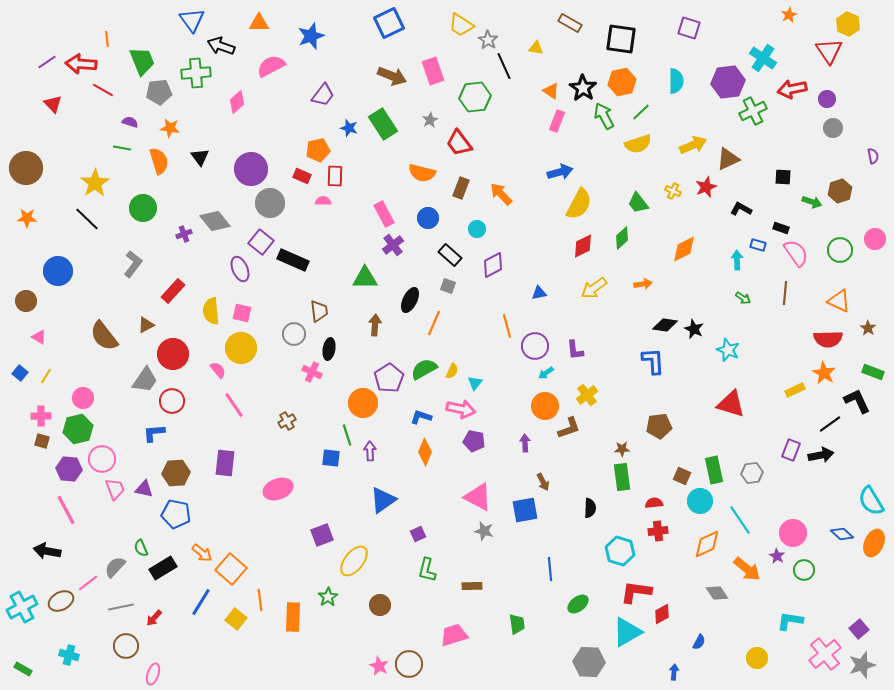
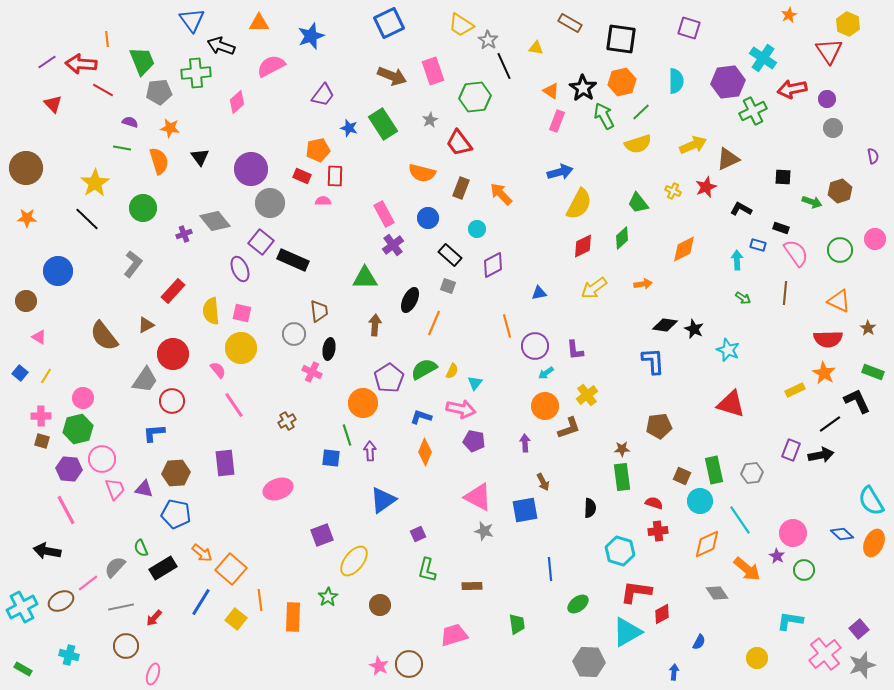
purple rectangle at (225, 463): rotated 12 degrees counterclockwise
red semicircle at (654, 503): rotated 24 degrees clockwise
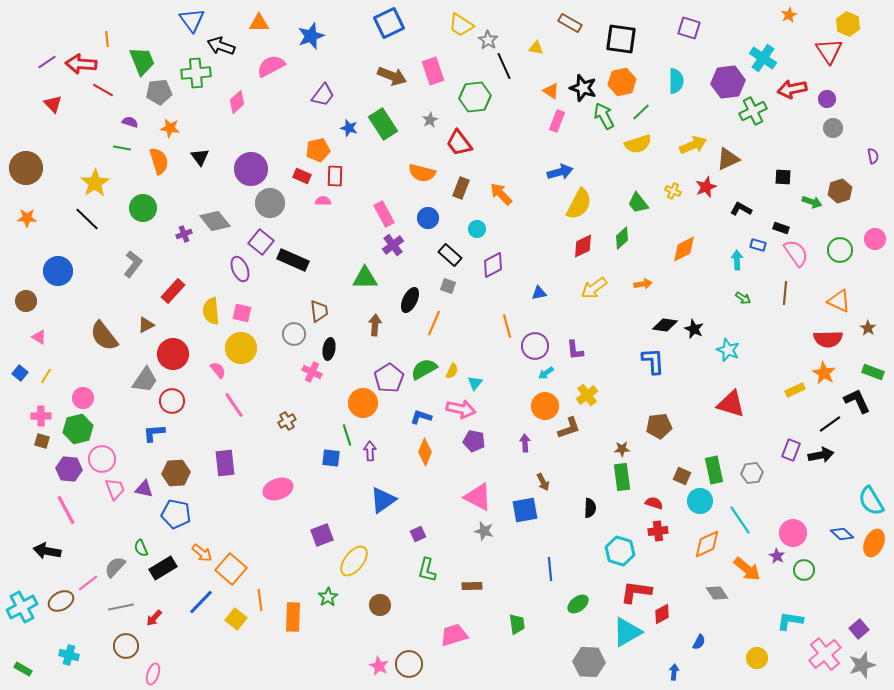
black star at (583, 88): rotated 16 degrees counterclockwise
blue line at (201, 602): rotated 12 degrees clockwise
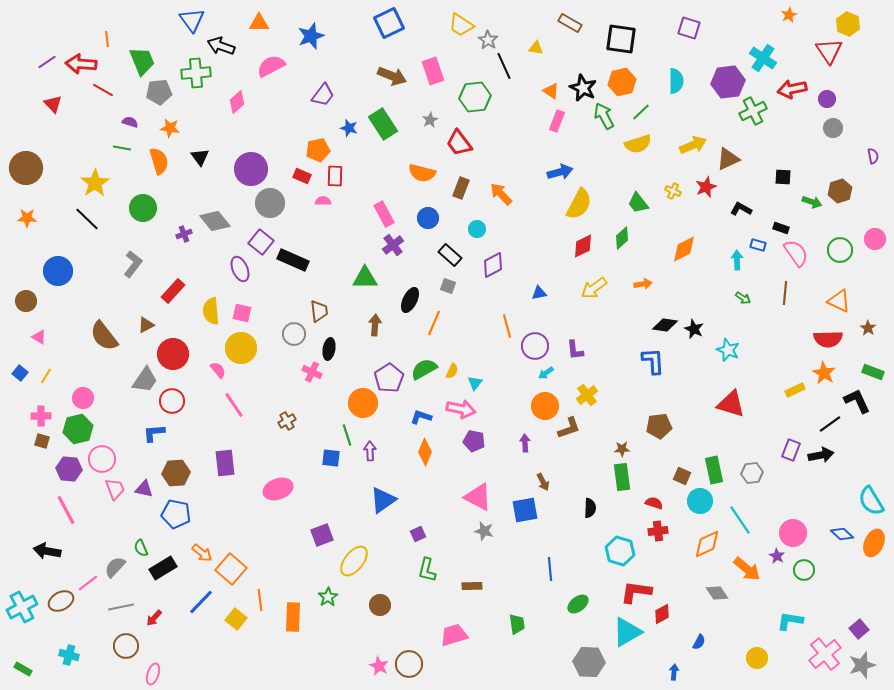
black star at (583, 88): rotated 8 degrees clockwise
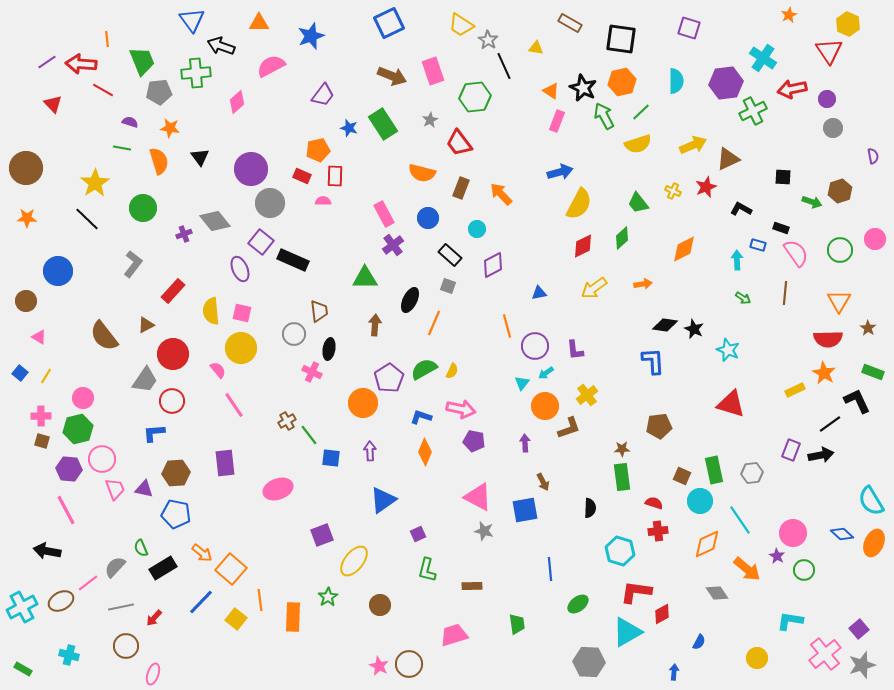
purple hexagon at (728, 82): moved 2 px left, 1 px down
orange triangle at (839, 301): rotated 35 degrees clockwise
cyan triangle at (475, 383): moved 47 px right
green line at (347, 435): moved 38 px left; rotated 20 degrees counterclockwise
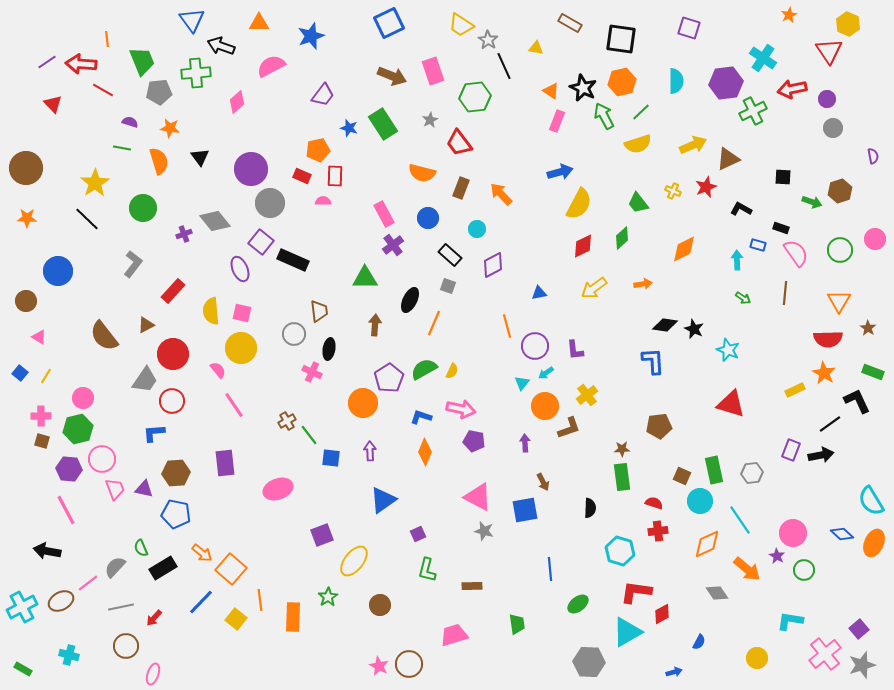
blue arrow at (674, 672): rotated 70 degrees clockwise
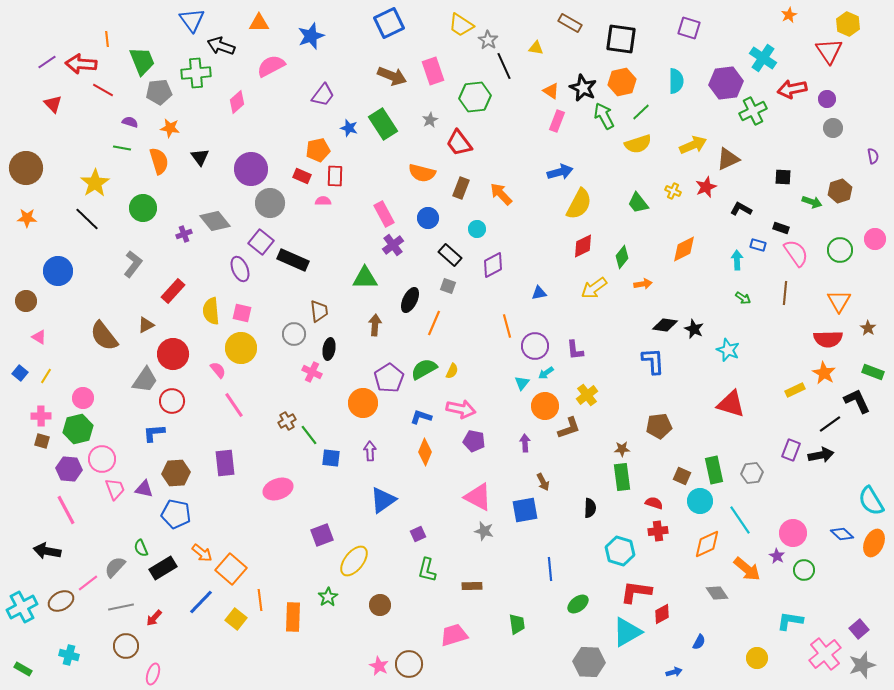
green diamond at (622, 238): moved 19 px down; rotated 10 degrees counterclockwise
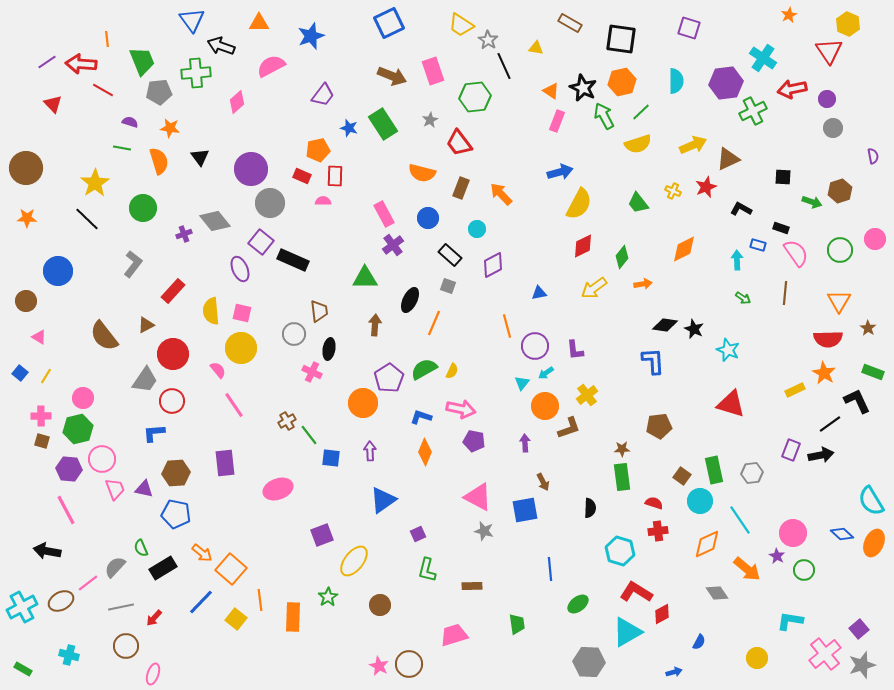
brown square at (682, 476): rotated 12 degrees clockwise
red L-shape at (636, 592): rotated 24 degrees clockwise
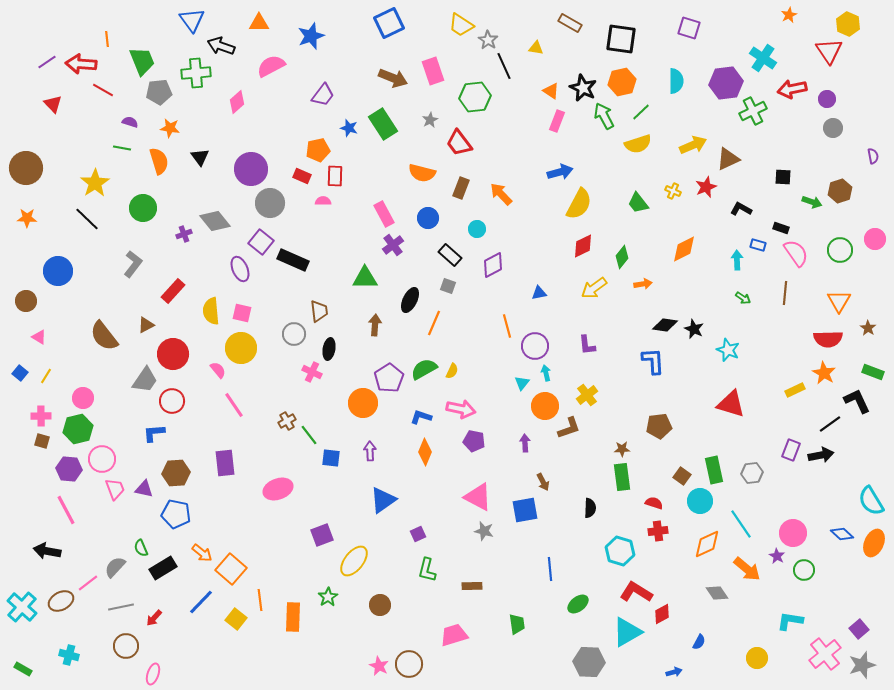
brown arrow at (392, 76): moved 1 px right, 2 px down
purple L-shape at (575, 350): moved 12 px right, 5 px up
cyan arrow at (546, 373): rotated 112 degrees clockwise
cyan line at (740, 520): moved 1 px right, 4 px down
cyan cross at (22, 607): rotated 20 degrees counterclockwise
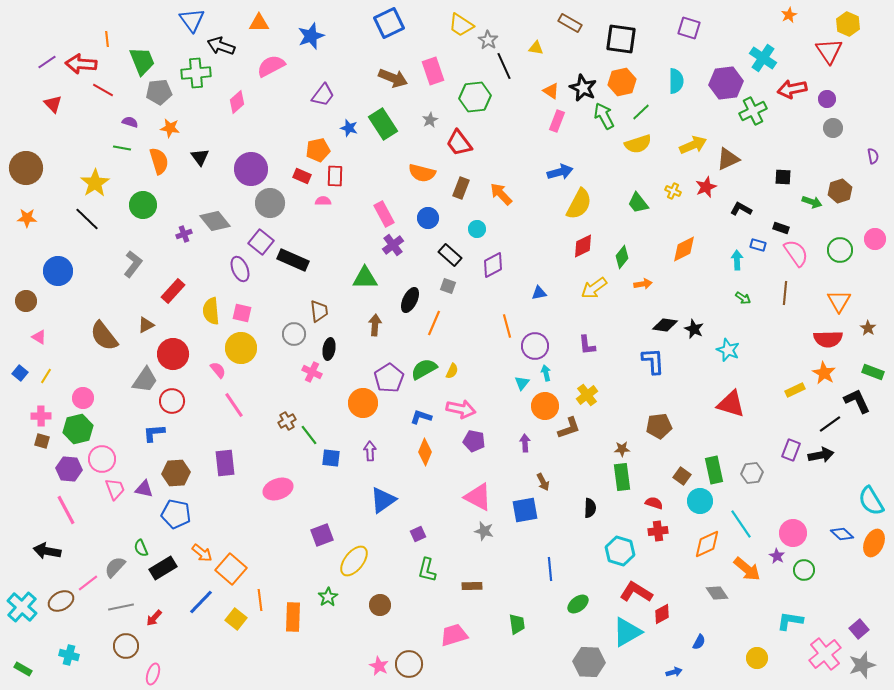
green circle at (143, 208): moved 3 px up
